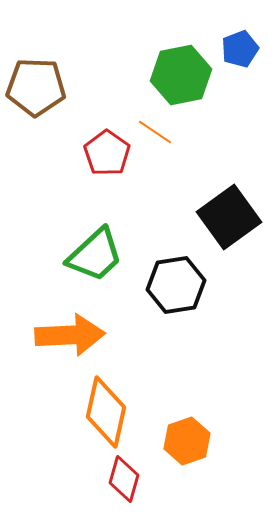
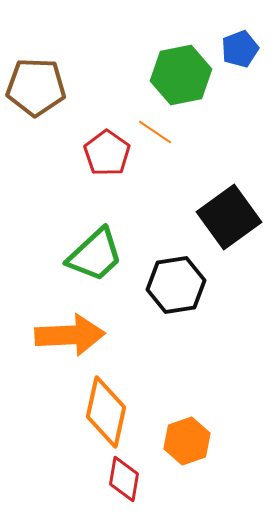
red diamond: rotated 6 degrees counterclockwise
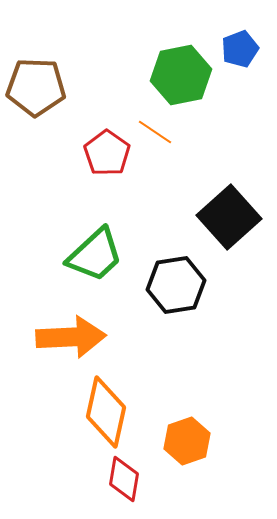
black square: rotated 6 degrees counterclockwise
orange arrow: moved 1 px right, 2 px down
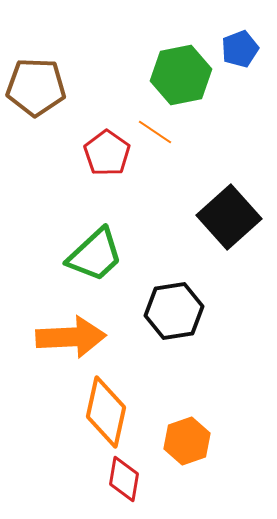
black hexagon: moved 2 px left, 26 px down
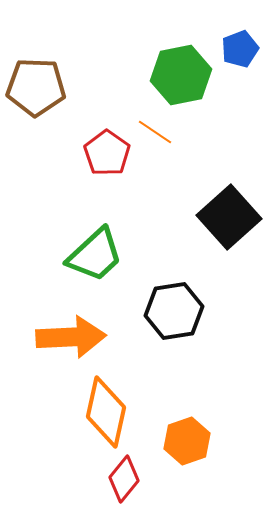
red diamond: rotated 30 degrees clockwise
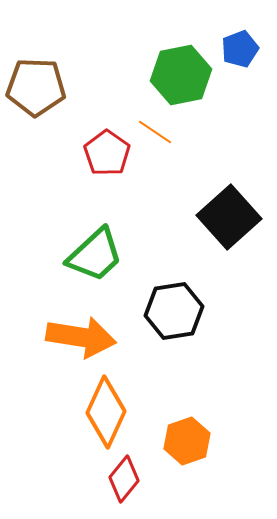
orange arrow: moved 10 px right; rotated 12 degrees clockwise
orange diamond: rotated 12 degrees clockwise
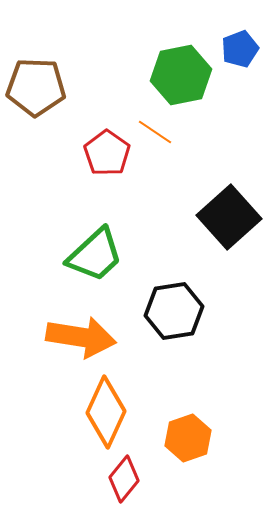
orange hexagon: moved 1 px right, 3 px up
